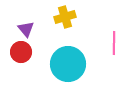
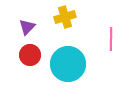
purple triangle: moved 1 px right, 2 px up; rotated 24 degrees clockwise
pink line: moved 3 px left, 4 px up
red circle: moved 9 px right, 3 px down
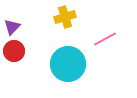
purple triangle: moved 15 px left
pink line: moved 6 px left; rotated 60 degrees clockwise
red circle: moved 16 px left, 4 px up
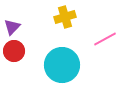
cyan circle: moved 6 px left, 1 px down
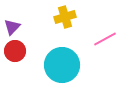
red circle: moved 1 px right
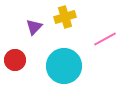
purple triangle: moved 22 px right
red circle: moved 9 px down
cyan circle: moved 2 px right, 1 px down
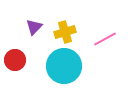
yellow cross: moved 15 px down
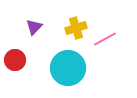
yellow cross: moved 11 px right, 4 px up
cyan circle: moved 4 px right, 2 px down
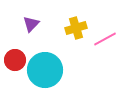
purple triangle: moved 3 px left, 3 px up
cyan circle: moved 23 px left, 2 px down
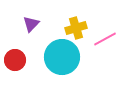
cyan circle: moved 17 px right, 13 px up
